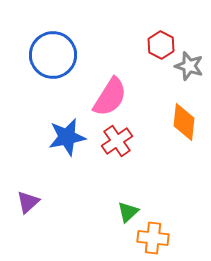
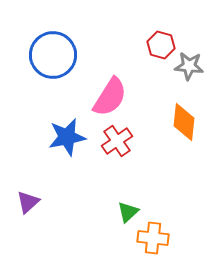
red hexagon: rotated 12 degrees counterclockwise
gray star: rotated 12 degrees counterclockwise
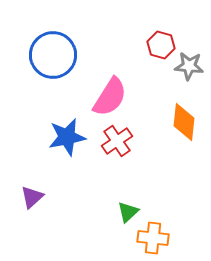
purple triangle: moved 4 px right, 5 px up
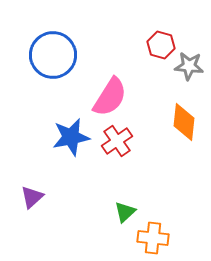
blue star: moved 4 px right
green triangle: moved 3 px left
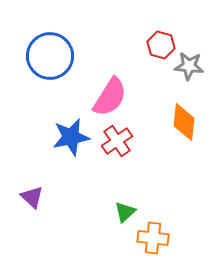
blue circle: moved 3 px left, 1 px down
purple triangle: rotated 35 degrees counterclockwise
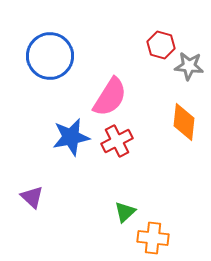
red cross: rotated 8 degrees clockwise
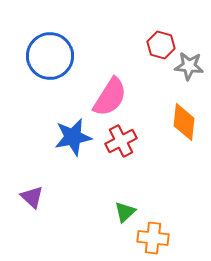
blue star: moved 2 px right
red cross: moved 4 px right
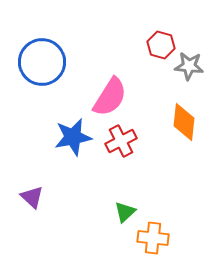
blue circle: moved 8 px left, 6 px down
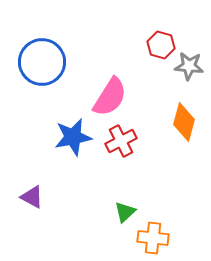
orange diamond: rotated 9 degrees clockwise
purple triangle: rotated 15 degrees counterclockwise
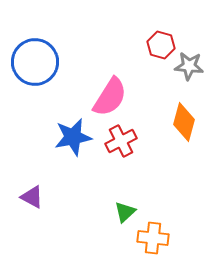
blue circle: moved 7 px left
